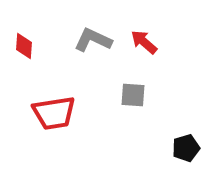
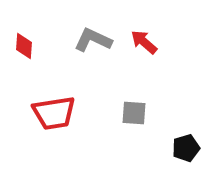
gray square: moved 1 px right, 18 px down
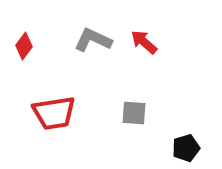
red diamond: rotated 32 degrees clockwise
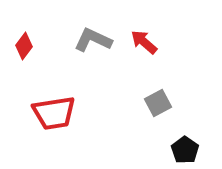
gray square: moved 24 px right, 10 px up; rotated 32 degrees counterclockwise
black pentagon: moved 1 px left, 2 px down; rotated 20 degrees counterclockwise
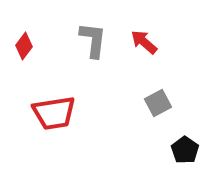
gray L-shape: rotated 72 degrees clockwise
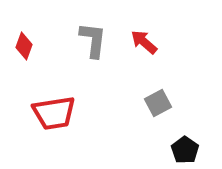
red diamond: rotated 16 degrees counterclockwise
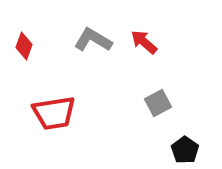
gray L-shape: rotated 66 degrees counterclockwise
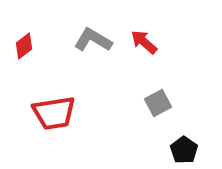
red diamond: rotated 32 degrees clockwise
black pentagon: moved 1 px left
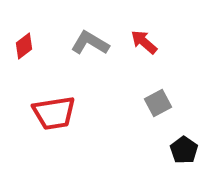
gray L-shape: moved 3 px left, 3 px down
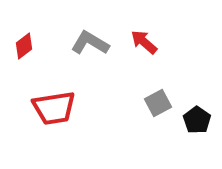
red trapezoid: moved 5 px up
black pentagon: moved 13 px right, 30 px up
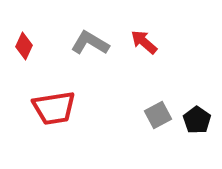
red diamond: rotated 28 degrees counterclockwise
gray square: moved 12 px down
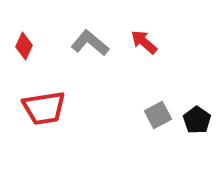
gray L-shape: rotated 9 degrees clockwise
red trapezoid: moved 10 px left
